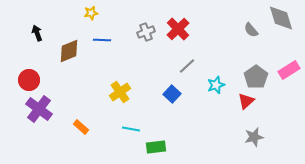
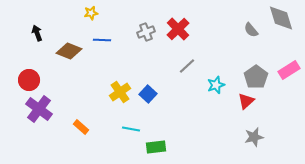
brown diamond: rotated 45 degrees clockwise
blue square: moved 24 px left
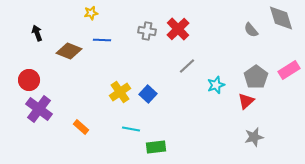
gray cross: moved 1 px right, 1 px up; rotated 30 degrees clockwise
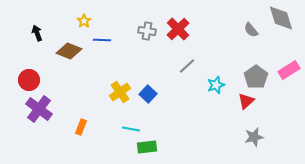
yellow star: moved 7 px left, 8 px down; rotated 24 degrees counterclockwise
orange rectangle: rotated 70 degrees clockwise
green rectangle: moved 9 px left
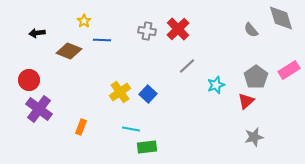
black arrow: rotated 77 degrees counterclockwise
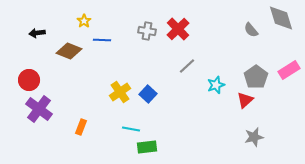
red triangle: moved 1 px left, 1 px up
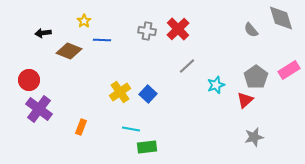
black arrow: moved 6 px right
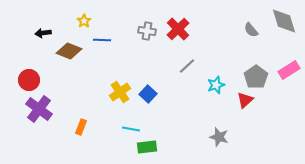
gray diamond: moved 3 px right, 3 px down
gray star: moved 35 px left; rotated 30 degrees clockwise
